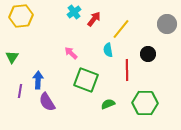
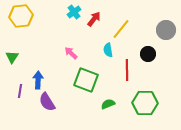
gray circle: moved 1 px left, 6 px down
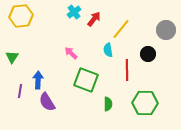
green semicircle: rotated 112 degrees clockwise
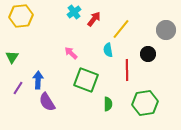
purple line: moved 2 px left, 3 px up; rotated 24 degrees clockwise
green hexagon: rotated 10 degrees counterclockwise
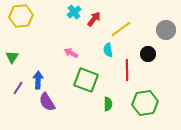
yellow line: rotated 15 degrees clockwise
pink arrow: rotated 16 degrees counterclockwise
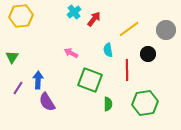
yellow line: moved 8 px right
green square: moved 4 px right
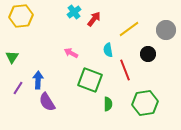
red line: moved 2 px left; rotated 20 degrees counterclockwise
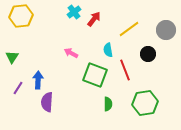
green square: moved 5 px right, 5 px up
purple semicircle: rotated 36 degrees clockwise
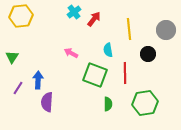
yellow line: rotated 60 degrees counterclockwise
red line: moved 3 px down; rotated 20 degrees clockwise
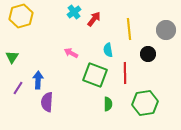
yellow hexagon: rotated 10 degrees counterclockwise
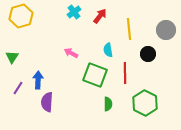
red arrow: moved 6 px right, 3 px up
green hexagon: rotated 25 degrees counterclockwise
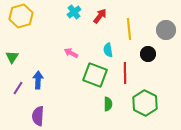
purple semicircle: moved 9 px left, 14 px down
